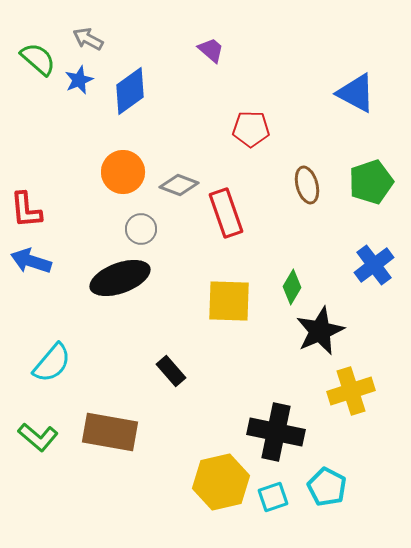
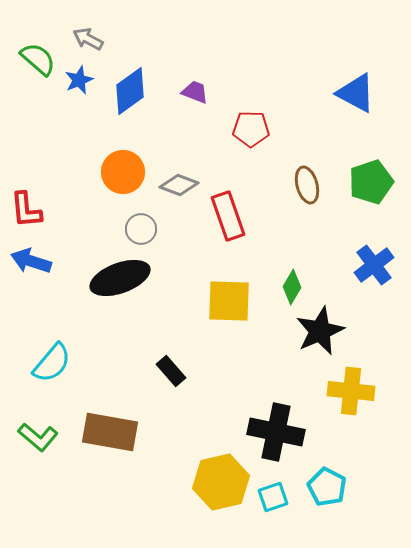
purple trapezoid: moved 16 px left, 42 px down; rotated 20 degrees counterclockwise
red rectangle: moved 2 px right, 3 px down
yellow cross: rotated 24 degrees clockwise
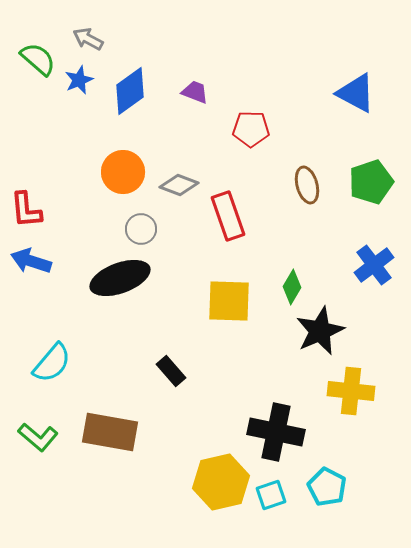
cyan square: moved 2 px left, 2 px up
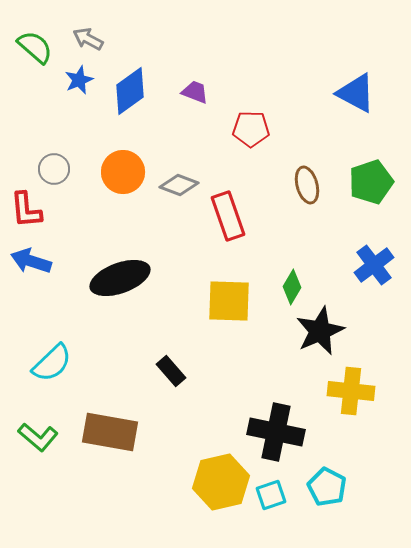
green semicircle: moved 3 px left, 12 px up
gray circle: moved 87 px left, 60 px up
cyan semicircle: rotated 6 degrees clockwise
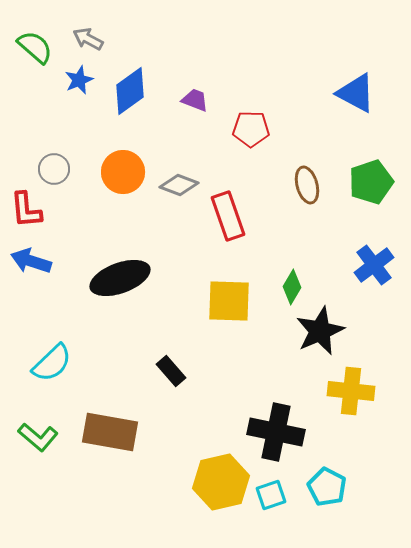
purple trapezoid: moved 8 px down
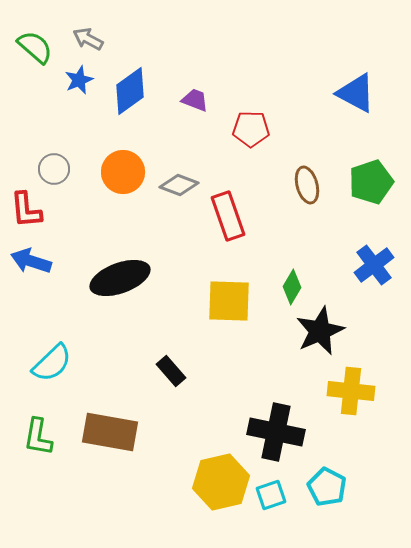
green L-shape: rotated 60 degrees clockwise
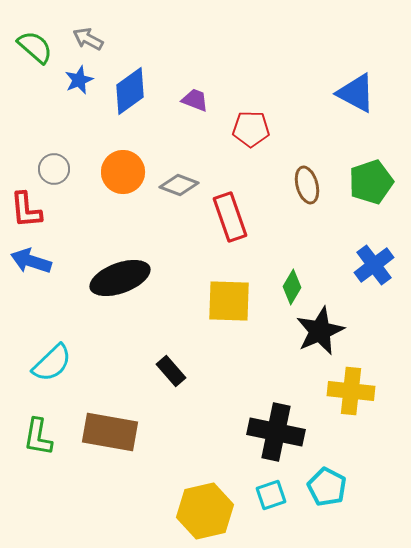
red rectangle: moved 2 px right, 1 px down
yellow hexagon: moved 16 px left, 29 px down
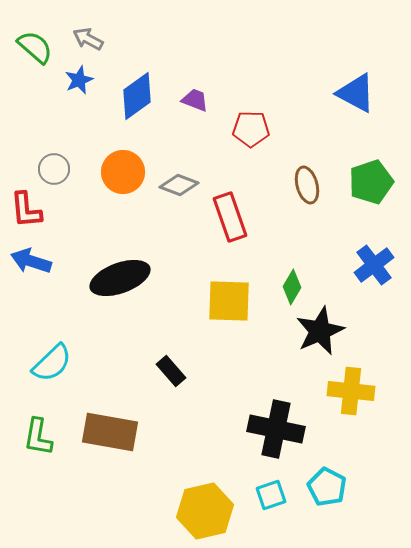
blue diamond: moved 7 px right, 5 px down
black cross: moved 3 px up
